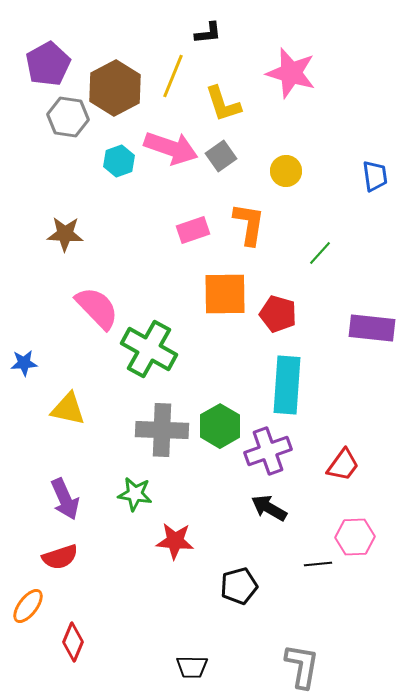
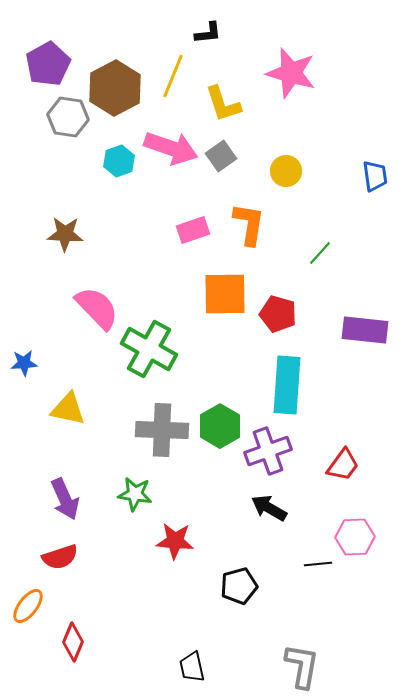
purple rectangle: moved 7 px left, 2 px down
black trapezoid: rotated 76 degrees clockwise
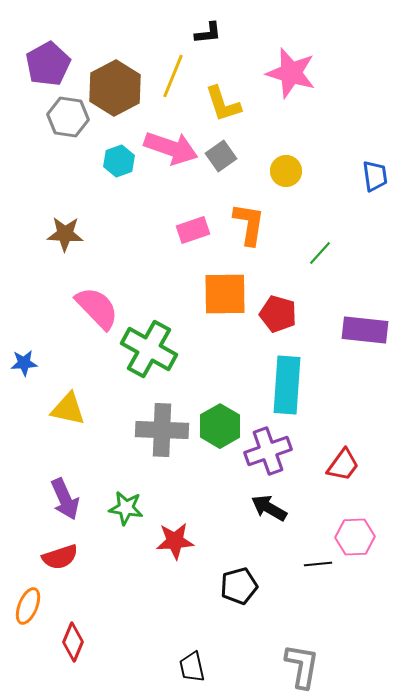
green star: moved 9 px left, 14 px down
red star: rotated 9 degrees counterclockwise
orange ellipse: rotated 15 degrees counterclockwise
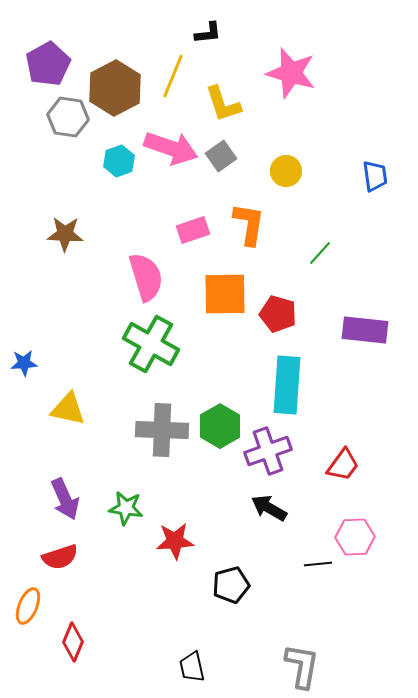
pink semicircle: moved 49 px right, 31 px up; rotated 27 degrees clockwise
green cross: moved 2 px right, 5 px up
black pentagon: moved 8 px left, 1 px up
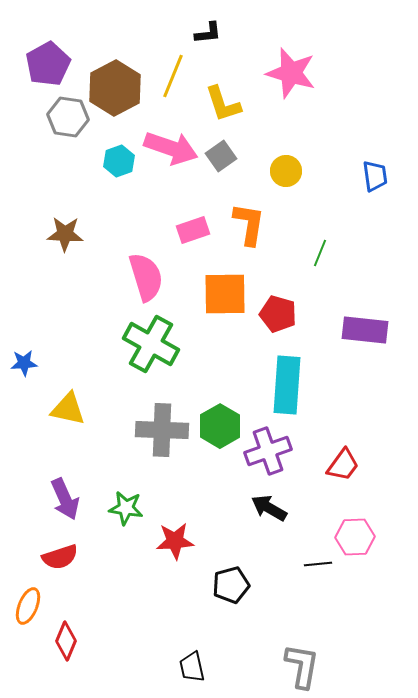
green line: rotated 20 degrees counterclockwise
red diamond: moved 7 px left, 1 px up
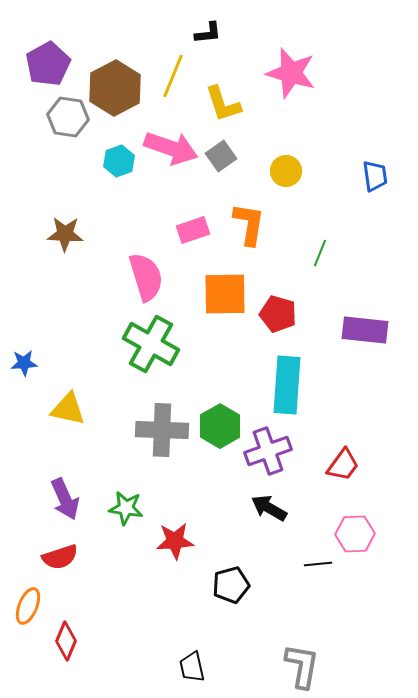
pink hexagon: moved 3 px up
